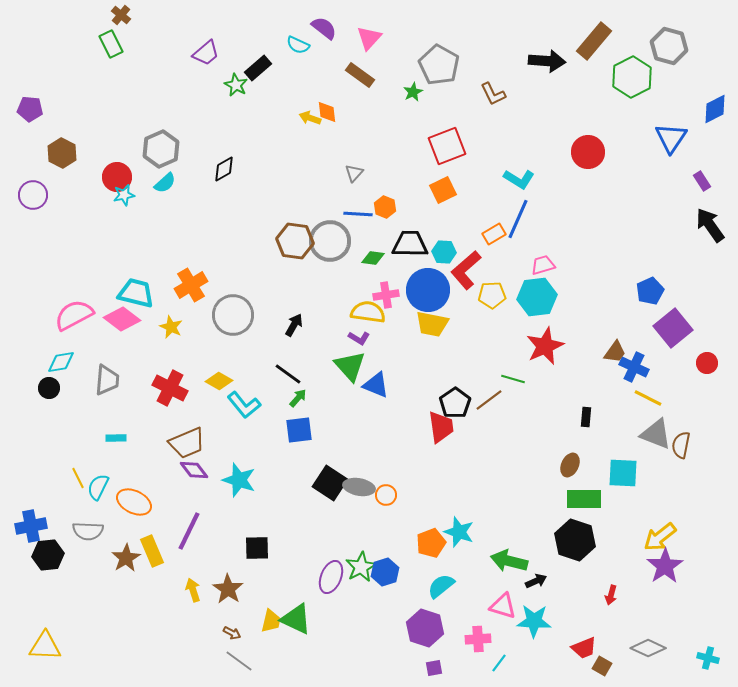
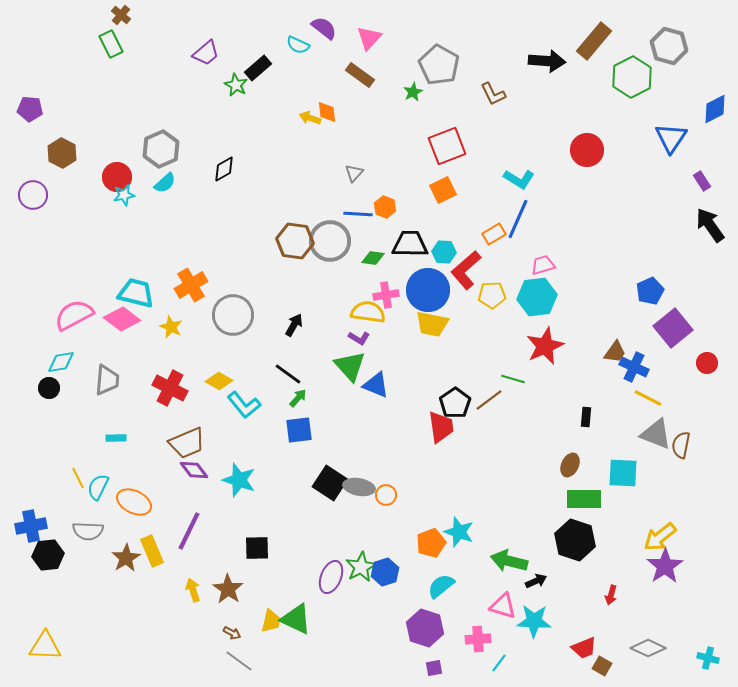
red circle at (588, 152): moved 1 px left, 2 px up
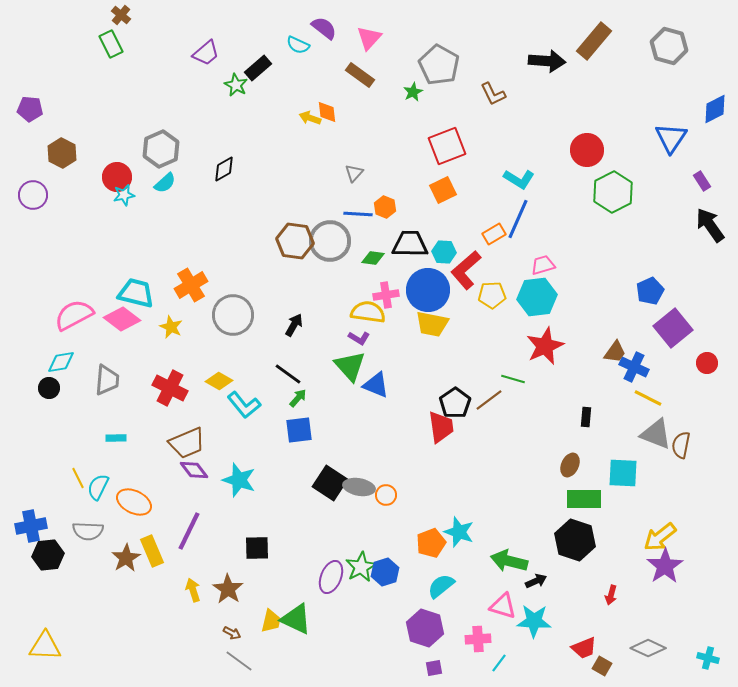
green hexagon at (632, 77): moved 19 px left, 115 px down
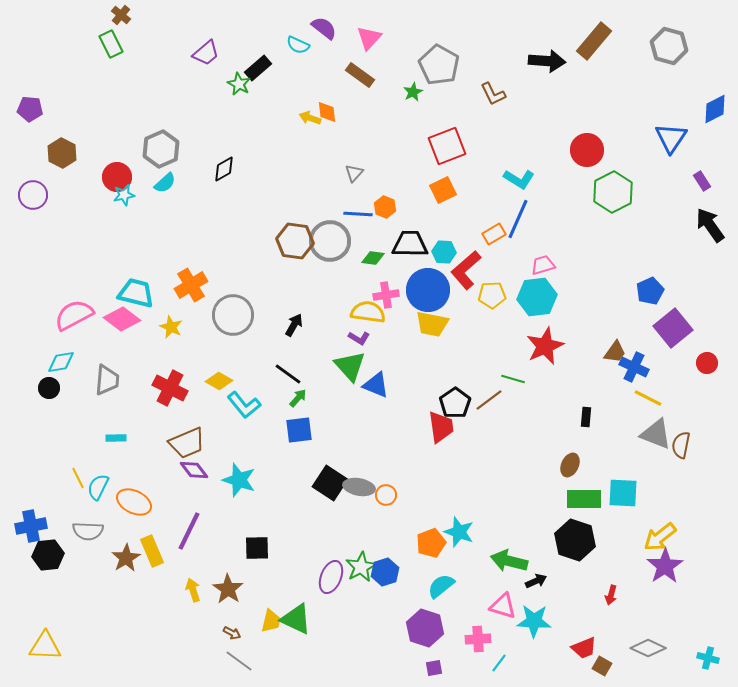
green star at (236, 85): moved 3 px right, 1 px up
cyan square at (623, 473): moved 20 px down
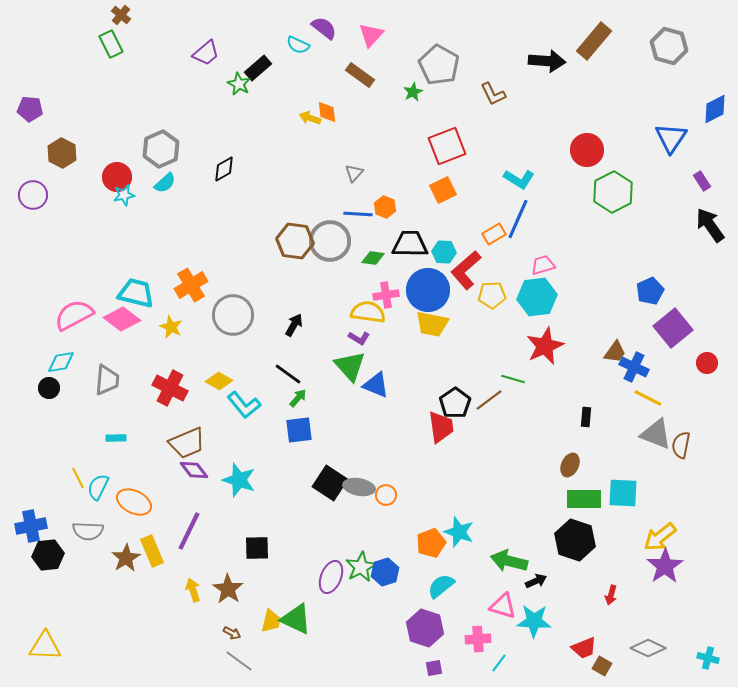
pink triangle at (369, 38): moved 2 px right, 3 px up
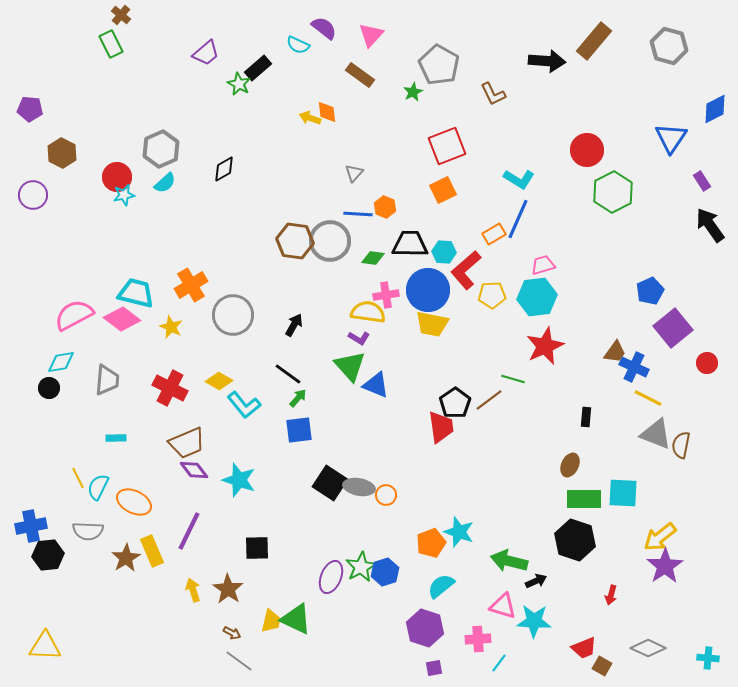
cyan cross at (708, 658): rotated 10 degrees counterclockwise
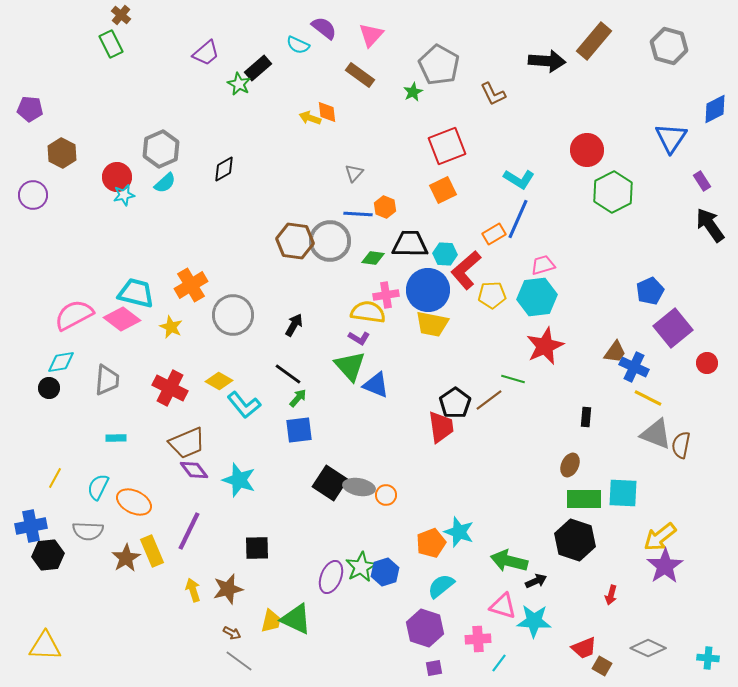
cyan hexagon at (444, 252): moved 1 px right, 2 px down
yellow line at (78, 478): moved 23 px left; rotated 55 degrees clockwise
brown star at (228, 589): rotated 24 degrees clockwise
